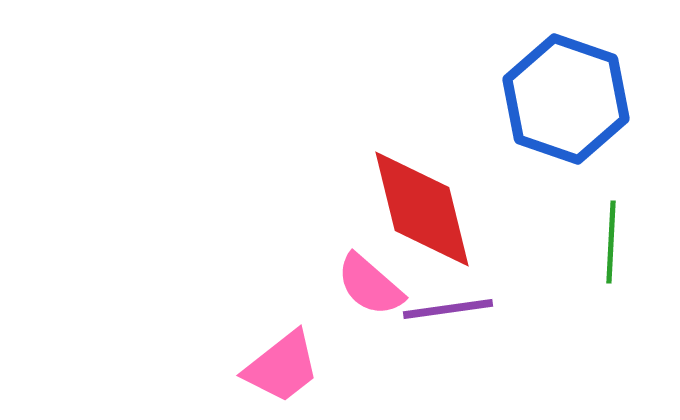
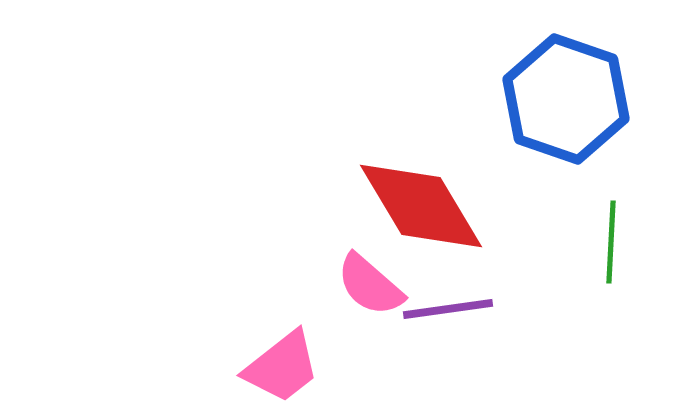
red diamond: moved 1 px left, 3 px up; rotated 17 degrees counterclockwise
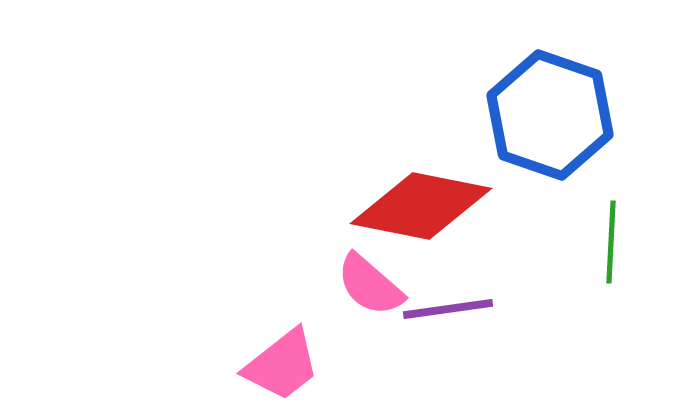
blue hexagon: moved 16 px left, 16 px down
red diamond: rotated 48 degrees counterclockwise
pink trapezoid: moved 2 px up
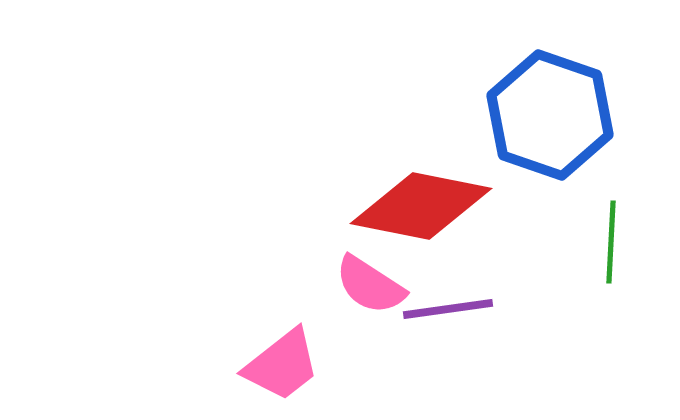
pink semicircle: rotated 8 degrees counterclockwise
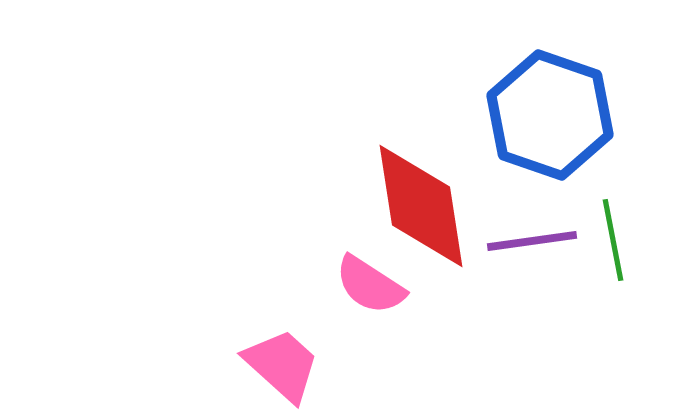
red diamond: rotated 70 degrees clockwise
green line: moved 2 px right, 2 px up; rotated 14 degrees counterclockwise
purple line: moved 84 px right, 68 px up
pink trapezoid: rotated 100 degrees counterclockwise
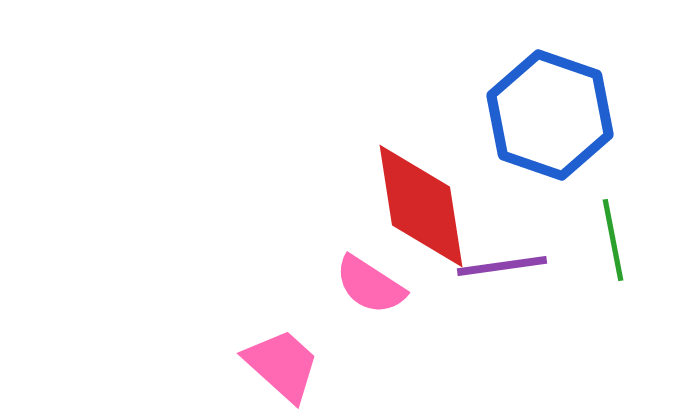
purple line: moved 30 px left, 25 px down
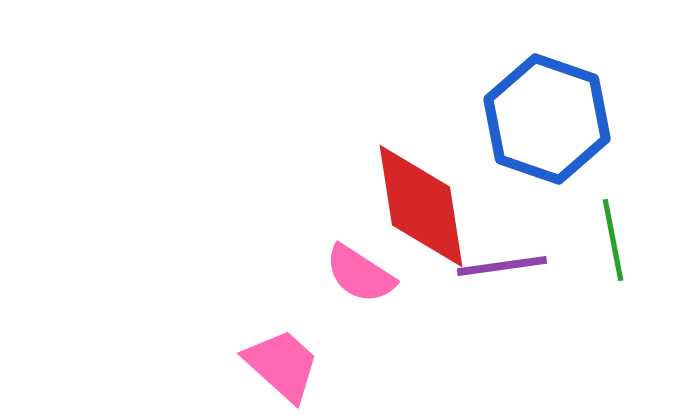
blue hexagon: moved 3 px left, 4 px down
pink semicircle: moved 10 px left, 11 px up
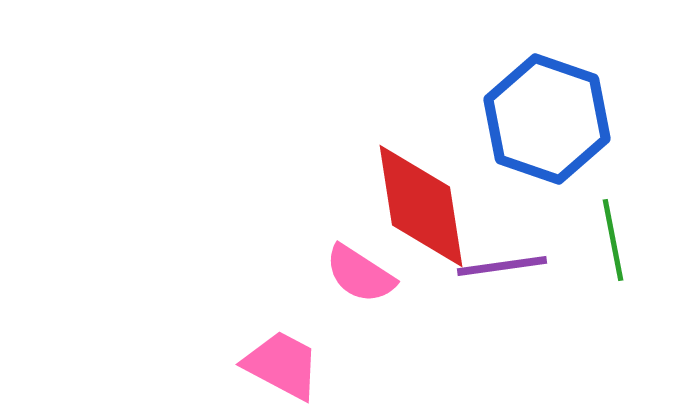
pink trapezoid: rotated 14 degrees counterclockwise
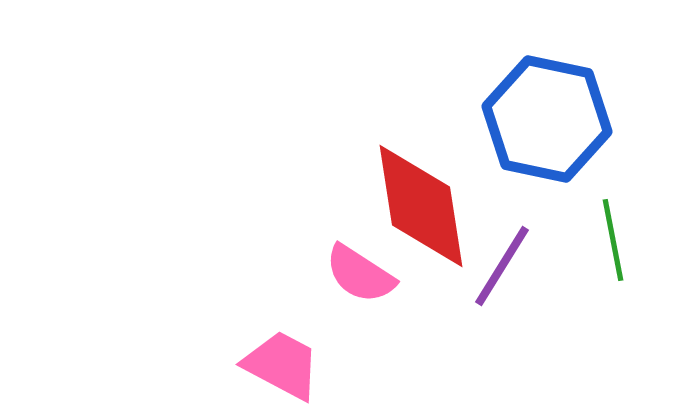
blue hexagon: rotated 7 degrees counterclockwise
purple line: rotated 50 degrees counterclockwise
